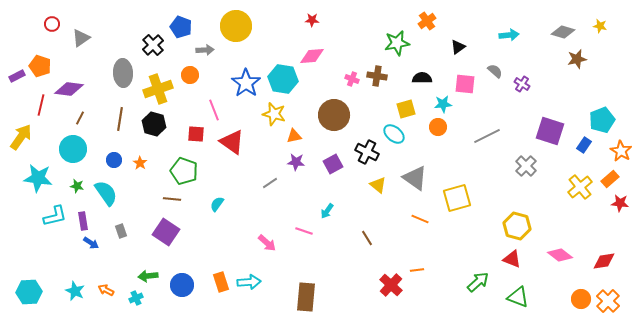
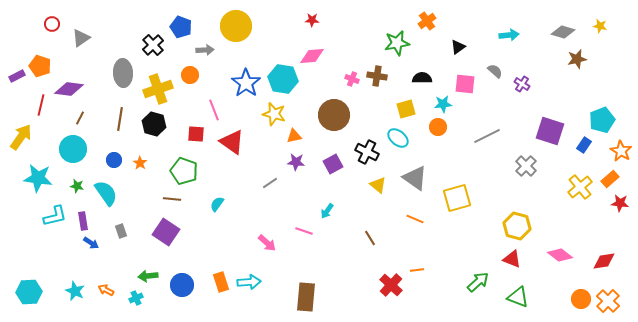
cyan ellipse at (394, 134): moved 4 px right, 4 px down
orange line at (420, 219): moved 5 px left
brown line at (367, 238): moved 3 px right
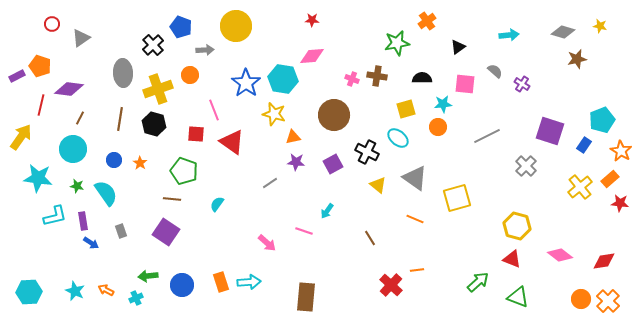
orange triangle at (294, 136): moved 1 px left, 1 px down
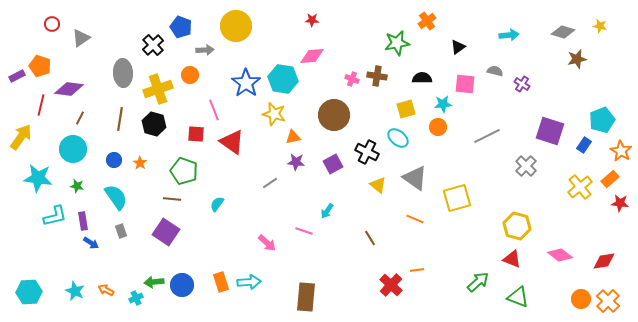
gray semicircle at (495, 71): rotated 28 degrees counterclockwise
cyan semicircle at (106, 193): moved 10 px right, 4 px down
green arrow at (148, 276): moved 6 px right, 6 px down
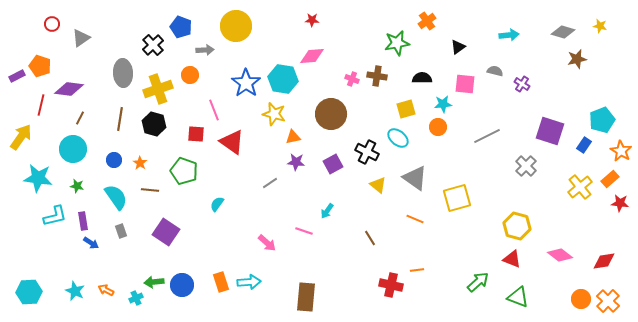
brown circle at (334, 115): moved 3 px left, 1 px up
brown line at (172, 199): moved 22 px left, 9 px up
red cross at (391, 285): rotated 30 degrees counterclockwise
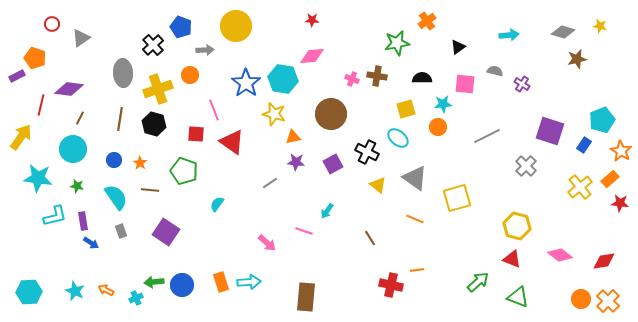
orange pentagon at (40, 66): moved 5 px left, 8 px up
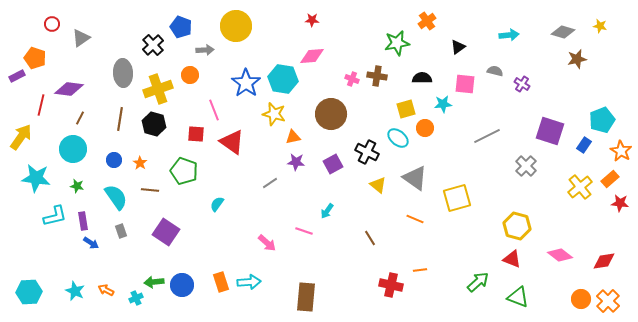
orange circle at (438, 127): moved 13 px left, 1 px down
cyan star at (38, 178): moved 2 px left
orange line at (417, 270): moved 3 px right
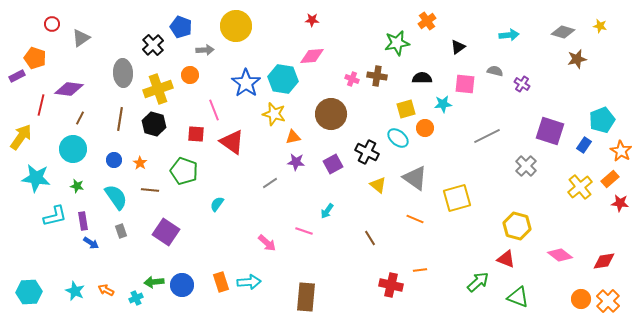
red triangle at (512, 259): moved 6 px left
